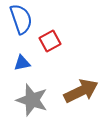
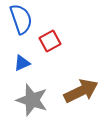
blue triangle: rotated 12 degrees counterclockwise
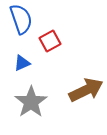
brown arrow: moved 5 px right, 1 px up
gray star: moved 1 px left, 2 px down; rotated 20 degrees clockwise
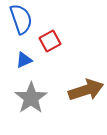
blue triangle: moved 2 px right, 3 px up
brown arrow: rotated 8 degrees clockwise
gray star: moved 4 px up
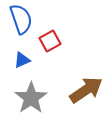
blue triangle: moved 2 px left
brown arrow: rotated 16 degrees counterclockwise
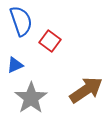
blue semicircle: moved 2 px down
red square: rotated 25 degrees counterclockwise
blue triangle: moved 7 px left, 5 px down
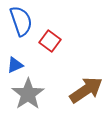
gray star: moved 3 px left, 4 px up
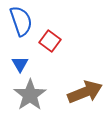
blue triangle: moved 5 px right, 1 px up; rotated 36 degrees counterclockwise
brown arrow: moved 1 px left, 2 px down; rotated 12 degrees clockwise
gray star: moved 2 px right, 1 px down
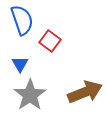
blue semicircle: moved 1 px right, 1 px up
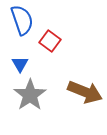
brown arrow: rotated 44 degrees clockwise
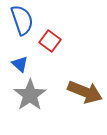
blue triangle: rotated 18 degrees counterclockwise
